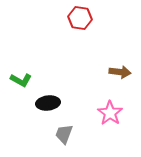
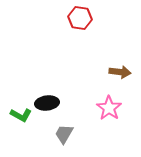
green L-shape: moved 35 px down
black ellipse: moved 1 px left
pink star: moved 1 px left, 5 px up
gray trapezoid: rotated 10 degrees clockwise
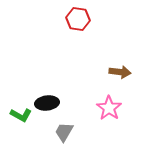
red hexagon: moved 2 px left, 1 px down
gray trapezoid: moved 2 px up
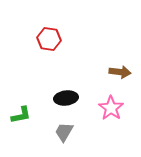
red hexagon: moved 29 px left, 20 px down
black ellipse: moved 19 px right, 5 px up
pink star: moved 2 px right
green L-shape: rotated 40 degrees counterclockwise
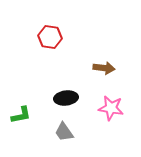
red hexagon: moved 1 px right, 2 px up
brown arrow: moved 16 px left, 4 px up
pink star: rotated 25 degrees counterclockwise
gray trapezoid: rotated 65 degrees counterclockwise
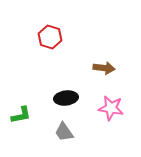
red hexagon: rotated 10 degrees clockwise
